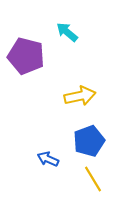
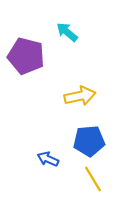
blue pentagon: rotated 16 degrees clockwise
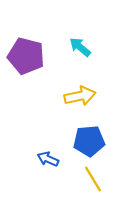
cyan arrow: moved 13 px right, 15 px down
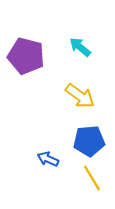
yellow arrow: rotated 48 degrees clockwise
yellow line: moved 1 px left, 1 px up
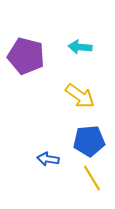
cyan arrow: rotated 35 degrees counterclockwise
blue arrow: rotated 15 degrees counterclockwise
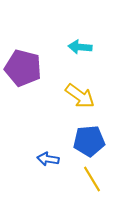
purple pentagon: moved 3 px left, 12 px down
yellow line: moved 1 px down
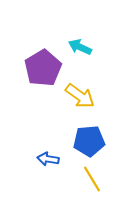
cyan arrow: rotated 20 degrees clockwise
purple pentagon: moved 20 px right; rotated 27 degrees clockwise
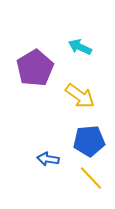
purple pentagon: moved 8 px left
yellow line: moved 1 px left, 1 px up; rotated 12 degrees counterclockwise
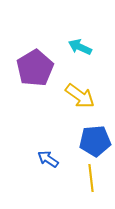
blue pentagon: moved 6 px right
blue arrow: rotated 25 degrees clockwise
yellow line: rotated 36 degrees clockwise
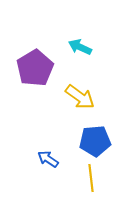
yellow arrow: moved 1 px down
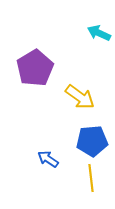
cyan arrow: moved 19 px right, 14 px up
blue pentagon: moved 3 px left
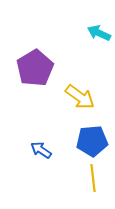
blue arrow: moved 7 px left, 9 px up
yellow line: moved 2 px right
